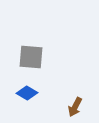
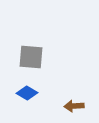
brown arrow: moved 1 px left, 1 px up; rotated 60 degrees clockwise
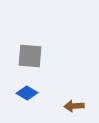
gray square: moved 1 px left, 1 px up
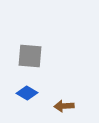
brown arrow: moved 10 px left
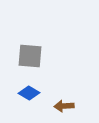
blue diamond: moved 2 px right
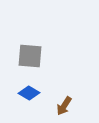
brown arrow: rotated 54 degrees counterclockwise
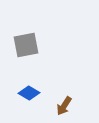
gray square: moved 4 px left, 11 px up; rotated 16 degrees counterclockwise
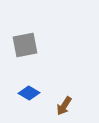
gray square: moved 1 px left
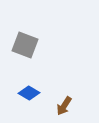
gray square: rotated 32 degrees clockwise
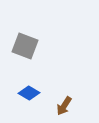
gray square: moved 1 px down
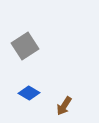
gray square: rotated 36 degrees clockwise
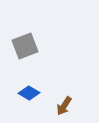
gray square: rotated 12 degrees clockwise
